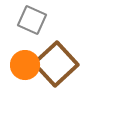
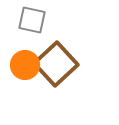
gray square: rotated 12 degrees counterclockwise
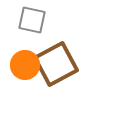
brown square: rotated 15 degrees clockwise
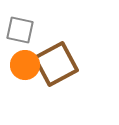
gray square: moved 12 px left, 10 px down
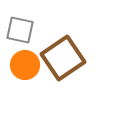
brown square: moved 7 px right, 6 px up; rotated 6 degrees counterclockwise
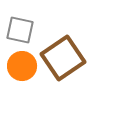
orange circle: moved 3 px left, 1 px down
